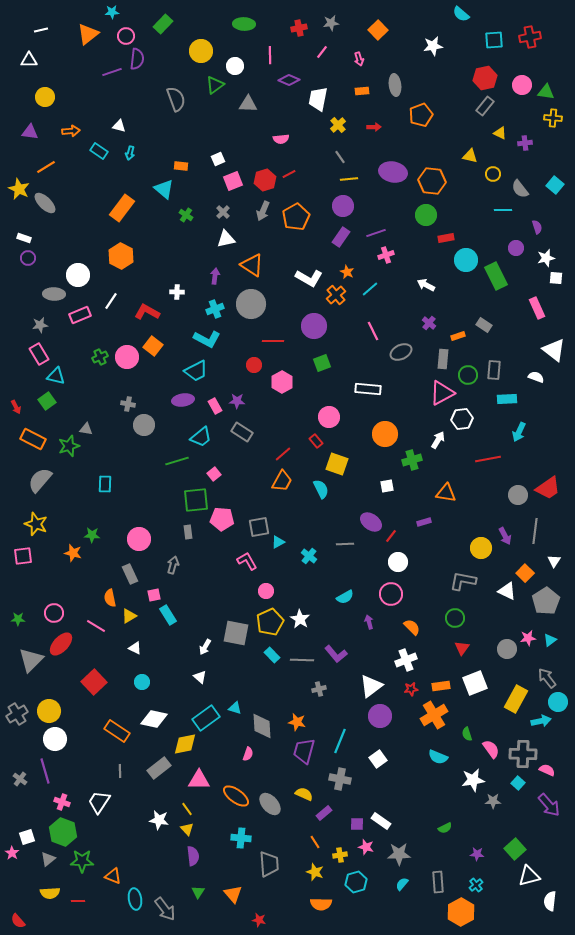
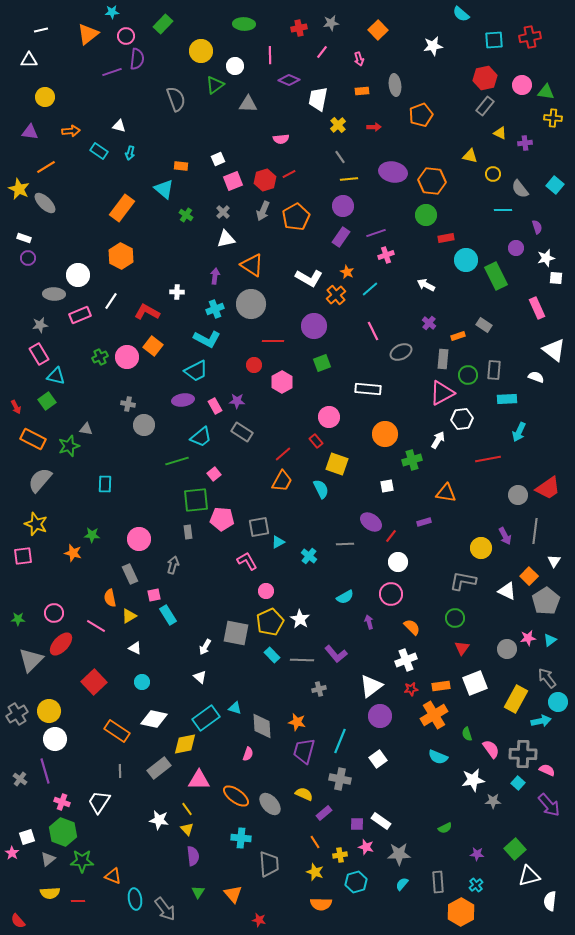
orange square at (525, 573): moved 4 px right, 3 px down
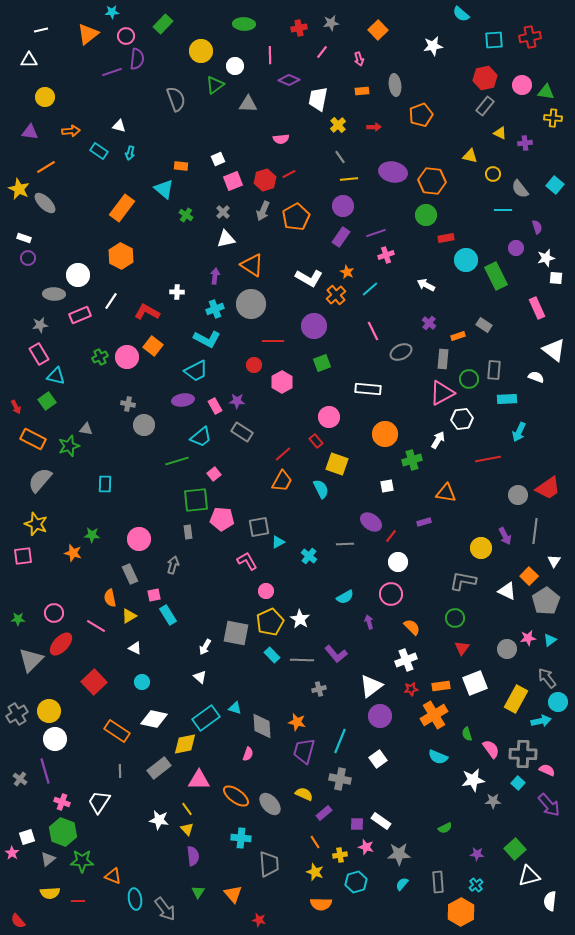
green circle at (468, 375): moved 1 px right, 4 px down
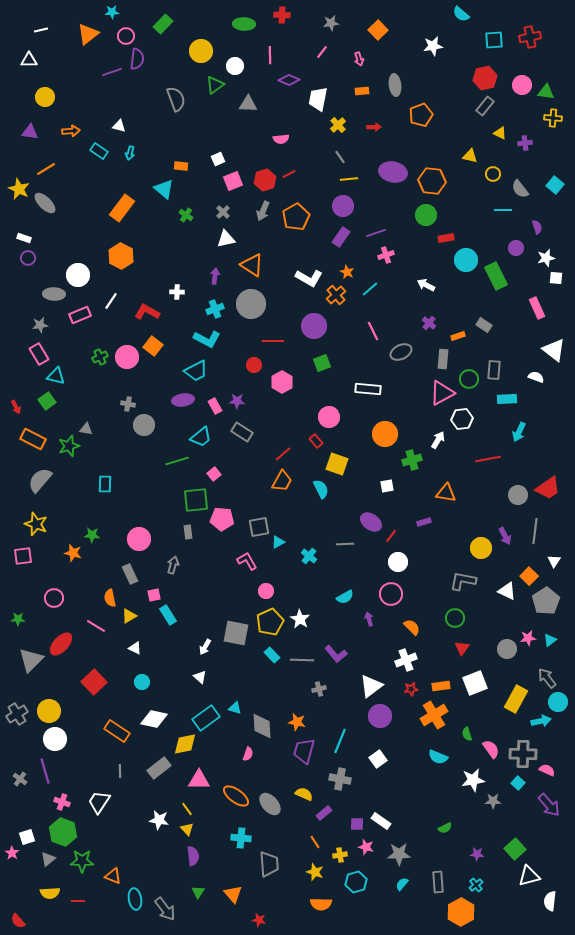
red cross at (299, 28): moved 17 px left, 13 px up; rotated 14 degrees clockwise
orange line at (46, 167): moved 2 px down
pink circle at (54, 613): moved 15 px up
purple arrow at (369, 622): moved 3 px up
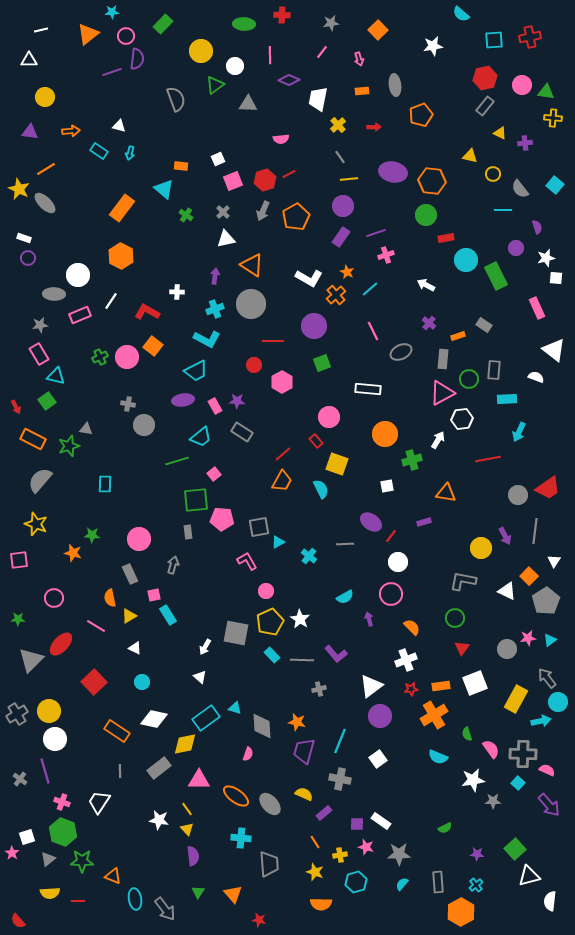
pink square at (23, 556): moved 4 px left, 4 px down
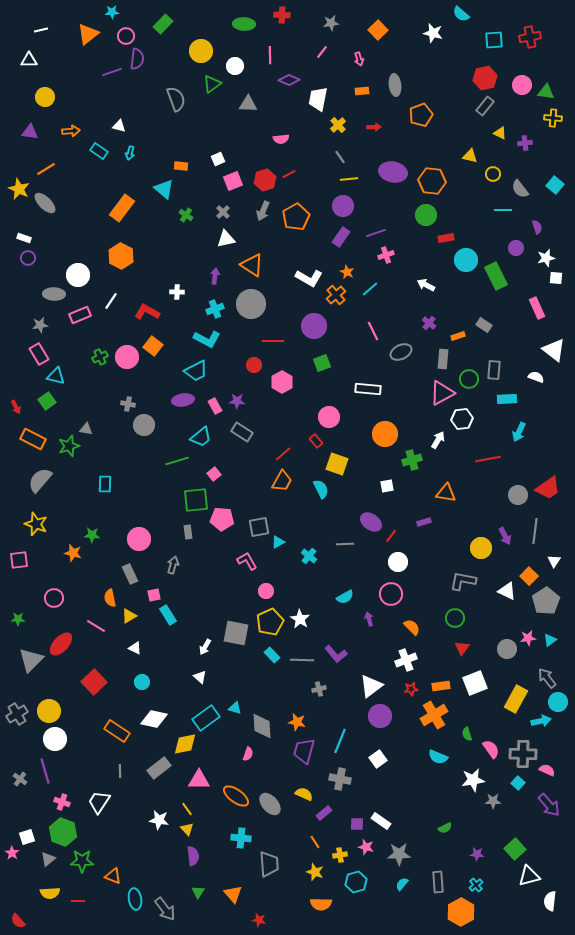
white star at (433, 46): moved 13 px up; rotated 24 degrees clockwise
green triangle at (215, 85): moved 3 px left, 1 px up
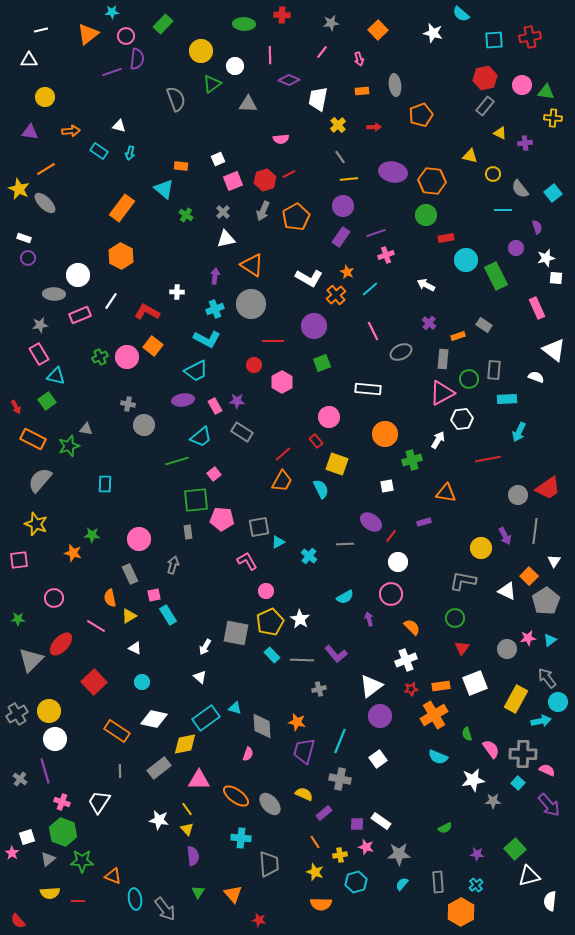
cyan square at (555, 185): moved 2 px left, 8 px down; rotated 12 degrees clockwise
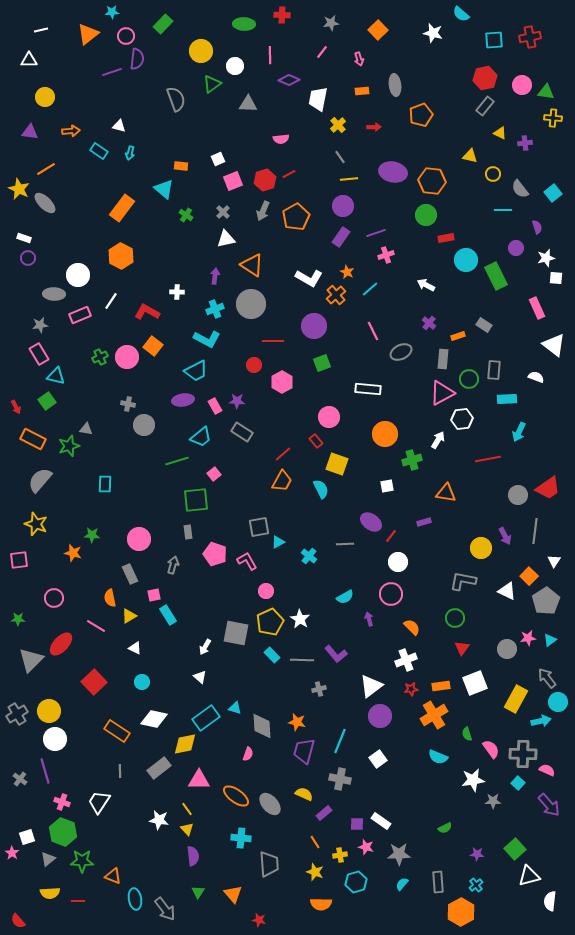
white triangle at (554, 350): moved 5 px up
pink pentagon at (222, 519): moved 7 px left, 35 px down; rotated 15 degrees clockwise
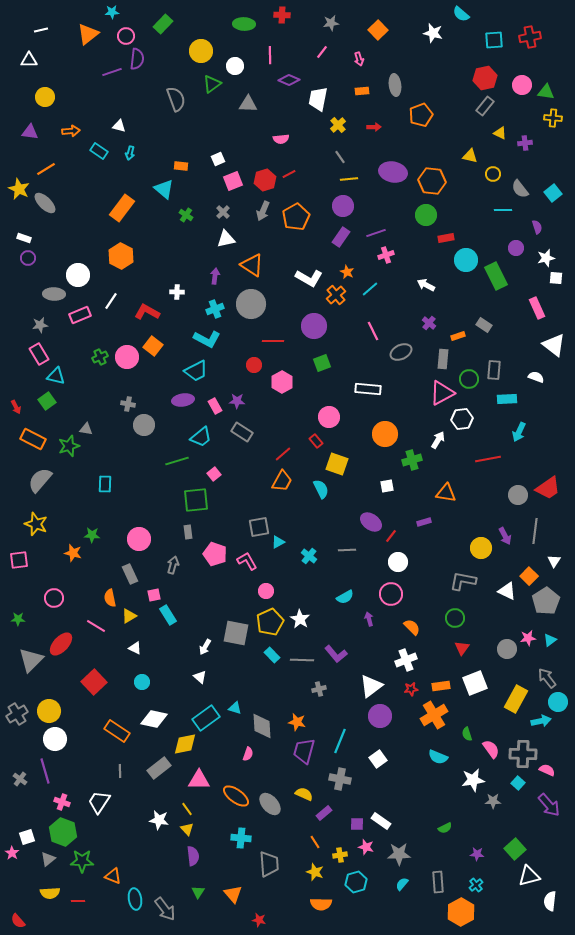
gray line at (345, 544): moved 2 px right, 6 px down
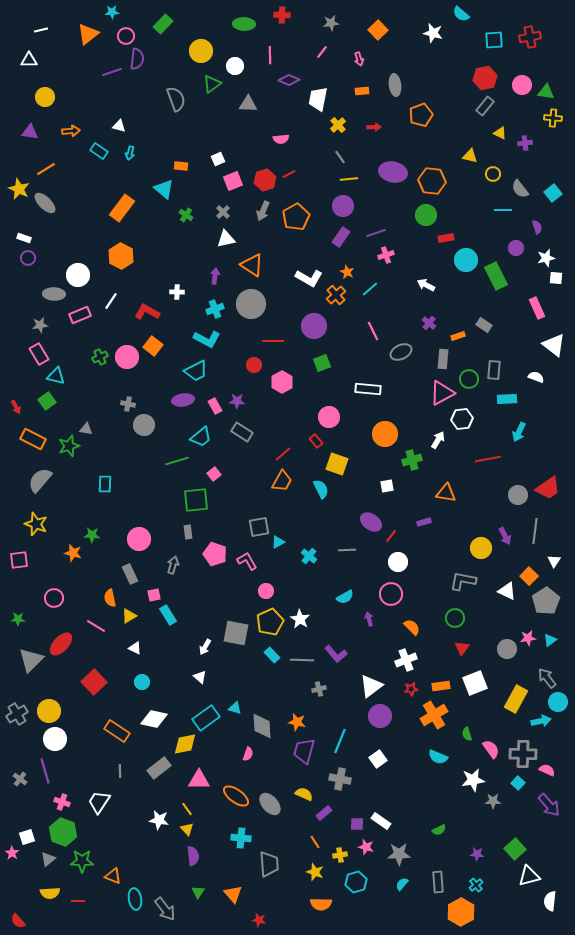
green semicircle at (445, 828): moved 6 px left, 2 px down
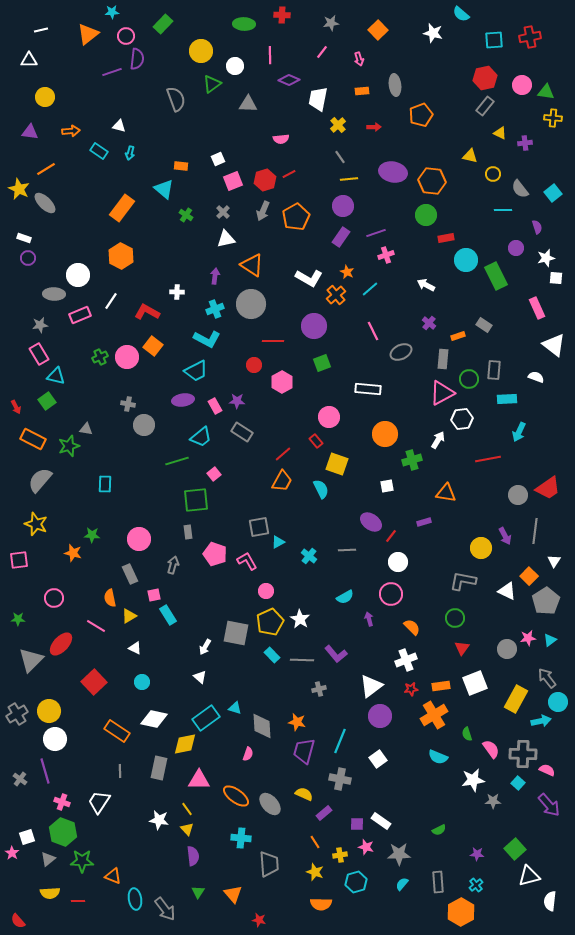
gray rectangle at (159, 768): rotated 40 degrees counterclockwise
